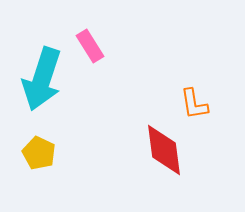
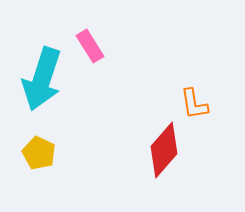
red diamond: rotated 48 degrees clockwise
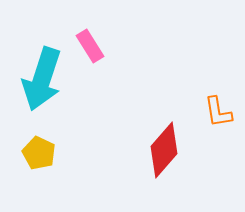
orange L-shape: moved 24 px right, 8 px down
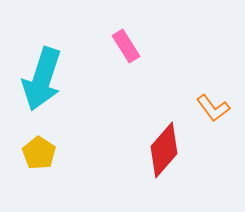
pink rectangle: moved 36 px right
orange L-shape: moved 5 px left, 4 px up; rotated 28 degrees counterclockwise
yellow pentagon: rotated 8 degrees clockwise
